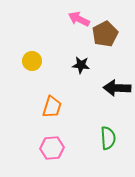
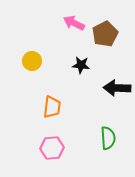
pink arrow: moved 5 px left, 4 px down
orange trapezoid: rotated 10 degrees counterclockwise
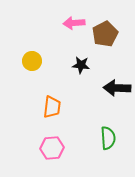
pink arrow: rotated 30 degrees counterclockwise
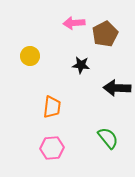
yellow circle: moved 2 px left, 5 px up
green semicircle: rotated 35 degrees counterclockwise
